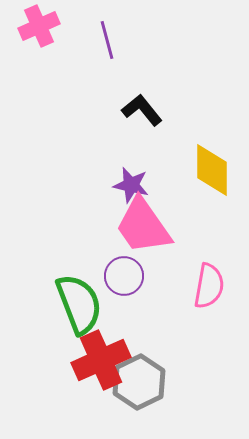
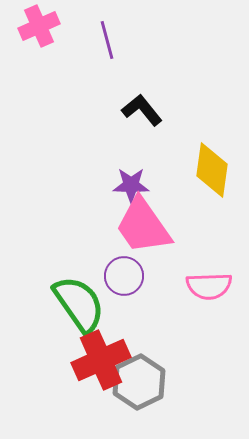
yellow diamond: rotated 8 degrees clockwise
purple star: rotated 12 degrees counterclockwise
pink semicircle: rotated 78 degrees clockwise
green semicircle: rotated 14 degrees counterclockwise
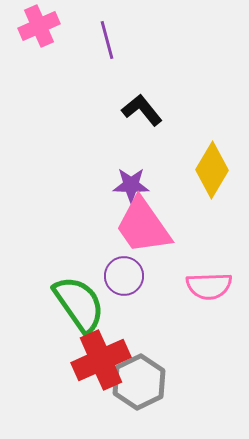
yellow diamond: rotated 22 degrees clockwise
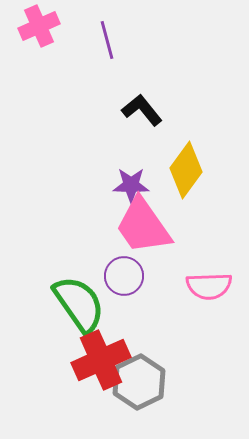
yellow diamond: moved 26 px left; rotated 6 degrees clockwise
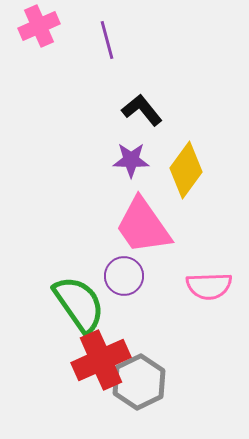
purple star: moved 25 px up
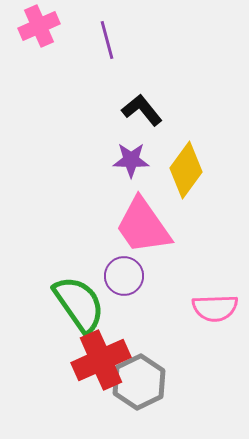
pink semicircle: moved 6 px right, 22 px down
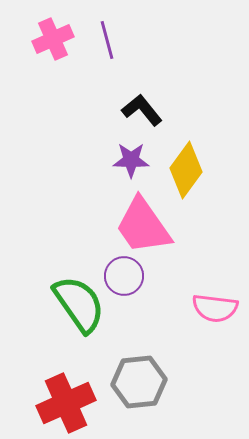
pink cross: moved 14 px right, 13 px down
pink semicircle: rotated 9 degrees clockwise
red cross: moved 35 px left, 43 px down
gray hexagon: rotated 20 degrees clockwise
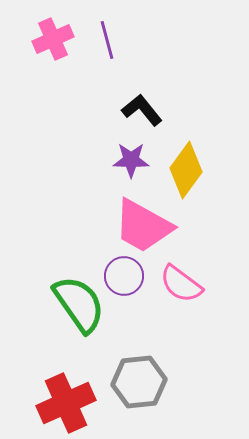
pink trapezoid: rotated 26 degrees counterclockwise
pink semicircle: moved 34 px left, 24 px up; rotated 30 degrees clockwise
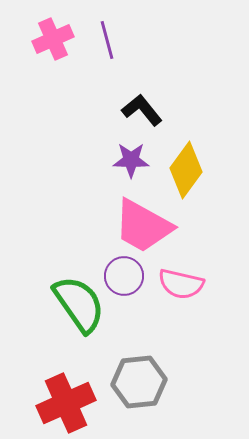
pink semicircle: rotated 24 degrees counterclockwise
